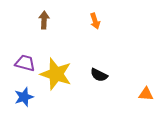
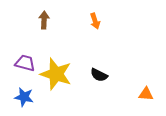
blue star: rotated 30 degrees clockwise
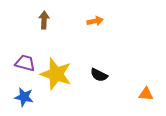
orange arrow: rotated 84 degrees counterclockwise
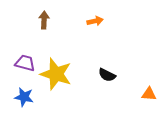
black semicircle: moved 8 px right
orange triangle: moved 3 px right
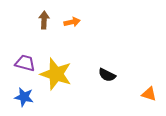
orange arrow: moved 23 px left, 1 px down
orange triangle: rotated 14 degrees clockwise
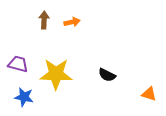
purple trapezoid: moved 7 px left, 1 px down
yellow star: rotated 16 degrees counterclockwise
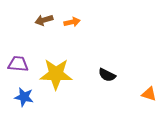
brown arrow: rotated 108 degrees counterclockwise
purple trapezoid: rotated 10 degrees counterclockwise
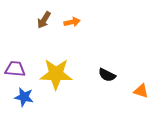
brown arrow: rotated 42 degrees counterclockwise
purple trapezoid: moved 3 px left, 5 px down
orange triangle: moved 8 px left, 3 px up
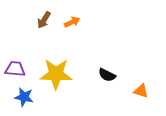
orange arrow: rotated 14 degrees counterclockwise
